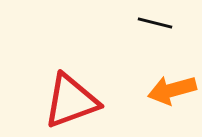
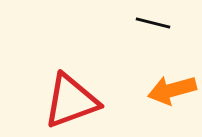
black line: moved 2 px left
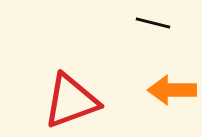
orange arrow: rotated 15 degrees clockwise
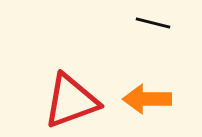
orange arrow: moved 25 px left, 9 px down
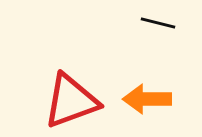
black line: moved 5 px right
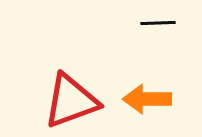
black line: rotated 16 degrees counterclockwise
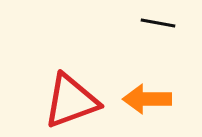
black line: rotated 12 degrees clockwise
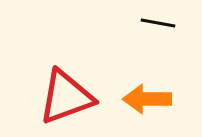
red triangle: moved 5 px left, 4 px up
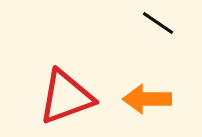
black line: rotated 24 degrees clockwise
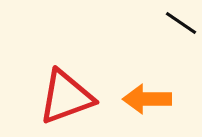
black line: moved 23 px right
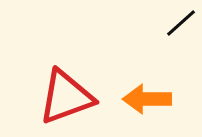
black line: rotated 76 degrees counterclockwise
